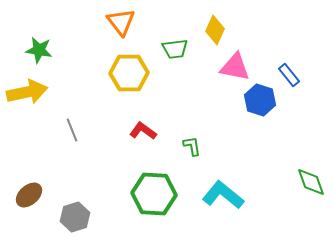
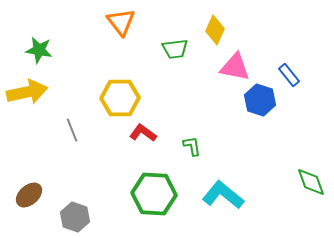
yellow hexagon: moved 9 px left, 25 px down
red L-shape: moved 2 px down
gray hexagon: rotated 24 degrees counterclockwise
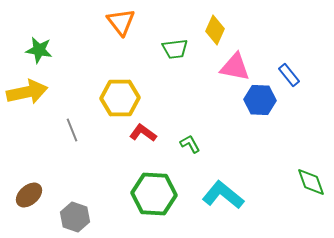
blue hexagon: rotated 16 degrees counterclockwise
green L-shape: moved 2 px left, 2 px up; rotated 20 degrees counterclockwise
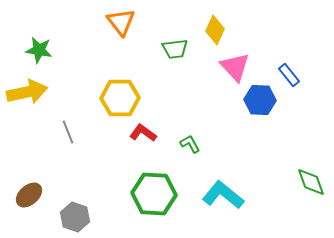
pink triangle: rotated 36 degrees clockwise
gray line: moved 4 px left, 2 px down
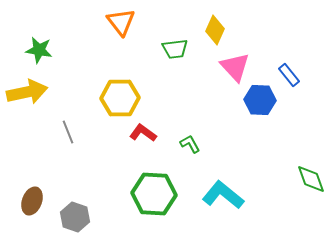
green diamond: moved 3 px up
brown ellipse: moved 3 px right, 6 px down; rotated 28 degrees counterclockwise
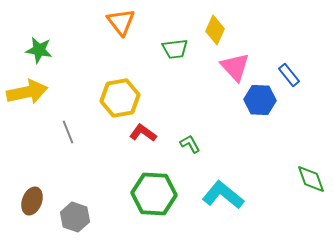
yellow hexagon: rotated 9 degrees counterclockwise
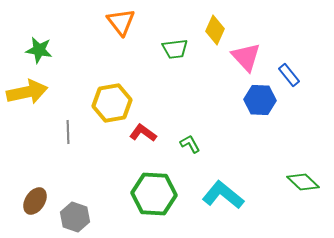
pink triangle: moved 11 px right, 10 px up
yellow hexagon: moved 8 px left, 5 px down
gray line: rotated 20 degrees clockwise
green diamond: moved 8 px left, 3 px down; rotated 28 degrees counterclockwise
brown ellipse: moved 3 px right; rotated 12 degrees clockwise
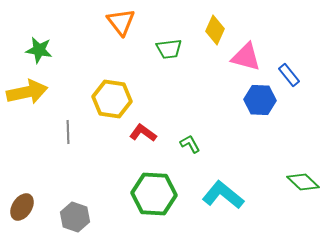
green trapezoid: moved 6 px left
pink triangle: rotated 32 degrees counterclockwise
yellow hexagon: moved 4 px up; rotated 18 degrees clockwise
brown ellipse: moved 13 px left, 6 px down
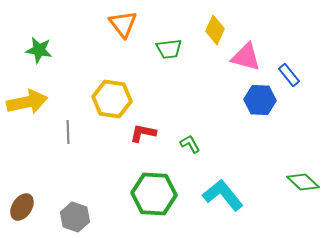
orange triangle: moved 2 px right, 2 px down
yellow arrow: moved 10 px down
red L-shape: rotated 24 degrees counterclockwise
cyan L-shape: rotated 12 degrees clockwise
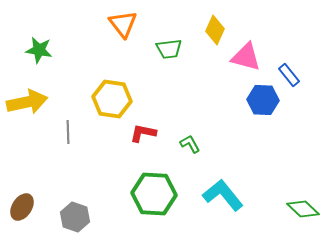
blue hexagon: moved 3 px right
green diamond: moved 27 px down
